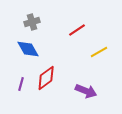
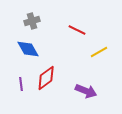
gray cross: moved 1 px up
red line: rotated 60 degrees clockwise
purple line: rotated 24 degrees counterclockwise
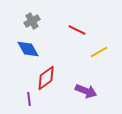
gray cross: rotated 14 degrees counterclockwise
purple line: moved 8 px right, 15 px down
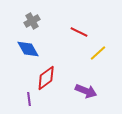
red line: moved 2 px right, 2 px down
yellow line: moved 1 px left, 1 px down; rotated 12 degrees counterclockwise
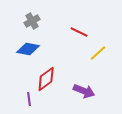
blue diamond: rotated 50 degrees counterclockwise
red diamond: moved 1 px down
purple arrow: moved 2 px left
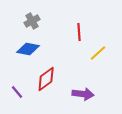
red line: rotated 60 degrees clockwise
purple arrow: moved 1 px left, 3 px down; rotated 15 degrees counterclockwise
purple line: moved 12 px left, 7 px up; rotated 32 degrees counterclockwise
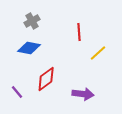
blue diamond: moved 1 px right, 1 px up
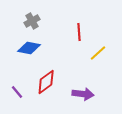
red diamond: moved 3 px down
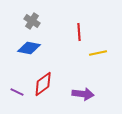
gray cross: rotated 28 degrees counterclockwise
yellow line: rotated 30 degrees clockwise
red diamond: moved 3 px left, 2 px down
purple line: rotated 24 degrees counterclockwise
